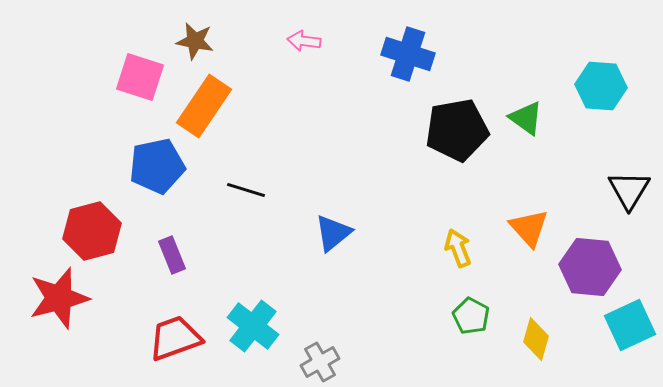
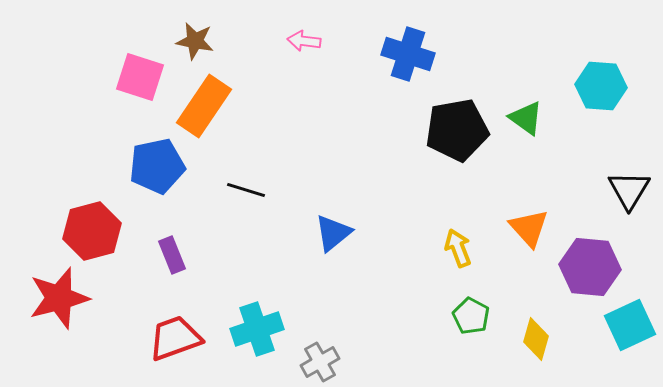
cyan cross: moved 4 px right, 3 px down; rotated 33 degrees clockwise
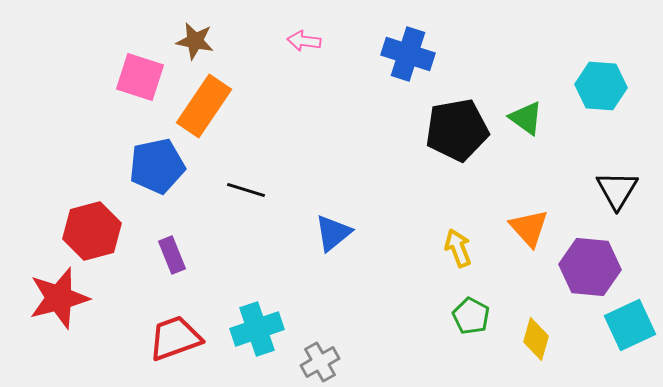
black triangle: moved 12 px left
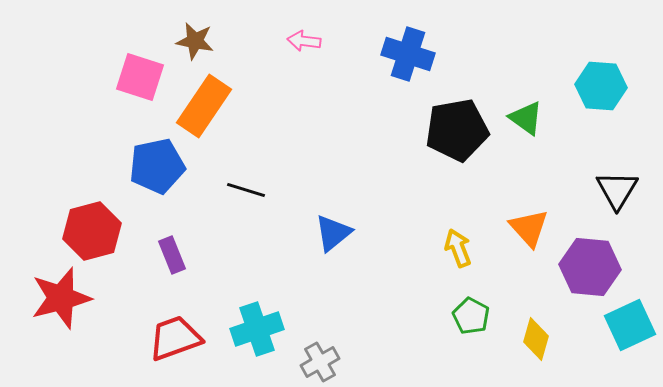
red star: moved 2 px right
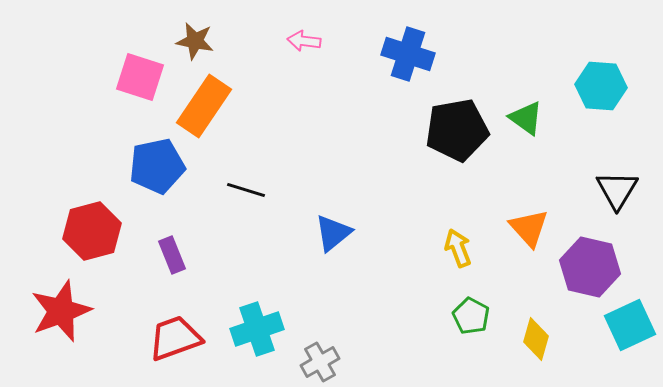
purple hexagon: rotated 8 degrees clockwise
red star: moved 13 px down; rotated 6 degrees counterclockwise
